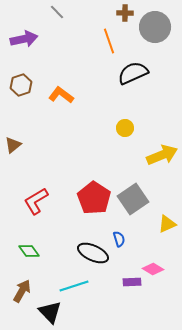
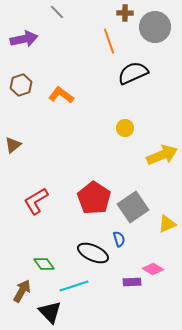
gray square: moved 8 px down
green diamond: moved 15 px right, 13 px down
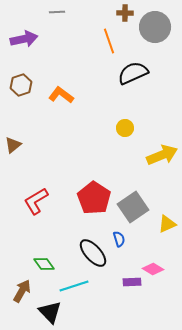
gray line: rotated 49 degrees counterclockwise
black ellipse: rotated 24 degrees clockwise
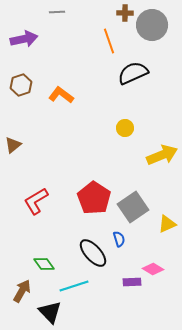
gray circle: moved 3 px left, 2 px up
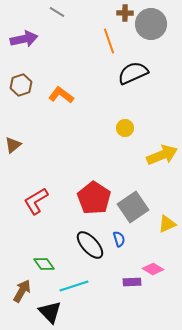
gray line: rotated 35 degrees clockwise
gray circle: moved 1 px left, 1 px up
black ellipse: moved 3 px left, 8 px up
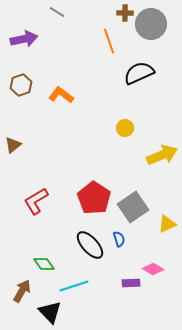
black semicircle: moved 6 px right
purple rectangle: moved 1 px left, 1 px down
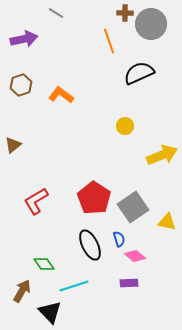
gray line: moved 1 px left, 1 px down
yellow circle: moved 2 px up
yellow triangle: moved 2 px up; rotated 36 degrees clockwise
black ellipse: rotated 16 degrees clockwise
pink diamond: moved 18 px left, 13 px up; rotated 10 degrees clockwise
purple rectangle: moved 2 px left
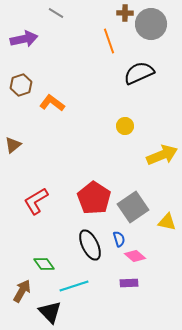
orange L-shape: moved 9 px left, 8 px down
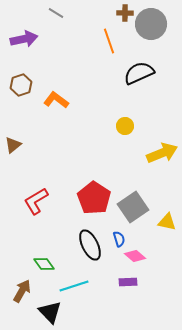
orange L-shape: moved 4 px right, 3 px up
yellow arrow: moved 2 px up
purple rectangle: moved 1 px left, 1 px up
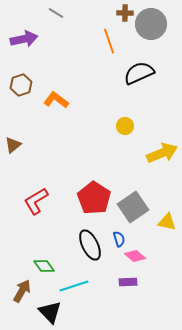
green diamond: moved 2 px down
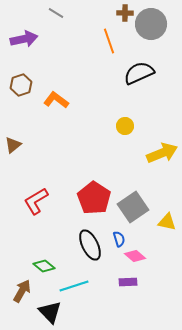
green diamond: rotated 15 degrees counterclockwise
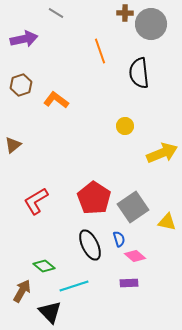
orange line: moved 9 px left, 10 px down
black semicircle: rotated 72 degrees counterclockwise
purple rectangle: moved 1 px right, 1 px down
